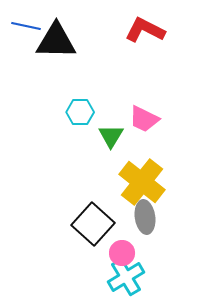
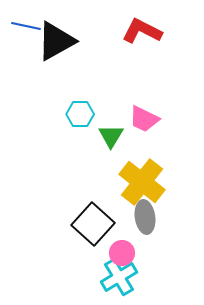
red L-shape: moved 3 px left, 1 px down
black triangle: rotated 30 degrees counterclockwise
cyan hexagon: moved 2 px down
cyan cross: moved 7 px left
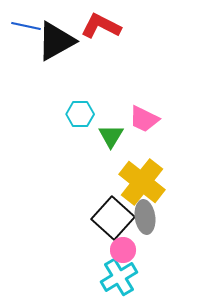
red L-shape: moved 41 px left, 5 px up
black square: moved 20 px right, 6 px up
pink circle: moved 1 px right, 3 px up
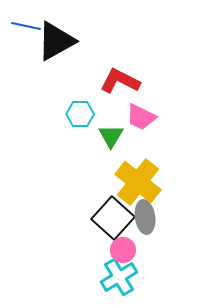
red L-shape: moved 19 px right, 55 px down
pink trapezoid: moved 3 px left, 2 px up
yellow cross: moved 4 px left
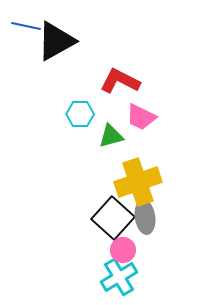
green triangle: rotated 44 degrees clockwise
yellow cross: rotated 33 degrees clockwise
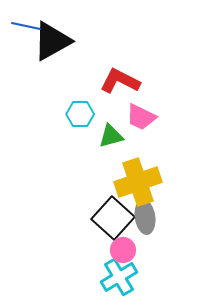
black triangle: moved 4 px left
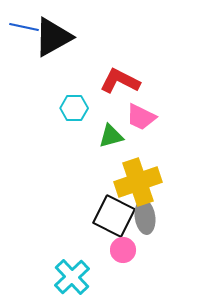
blue line: moved 2 px left, 1 px down
black triangle: moved 1 px right, 4 px up
cyan hexagon: moved 6 px left, 6 px up
black square: moved 1 px right, 2 px up; rotated 15 degrees counterclockwise
cyan cross: moved 47 px left; rotated 12 degrees counterclockwise
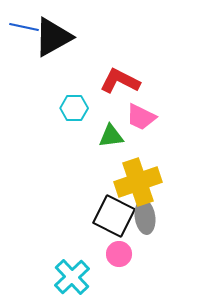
green triangle: rotated 8 degrees clockwise
pink circle: moved 4 px left, 4 px down
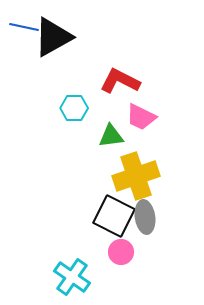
yellow cross: moved 2 px left, 6 px up
pink circle: moved 2 px right, 2 px up
cyan cross: rotated 12 degrees counterclockwise
